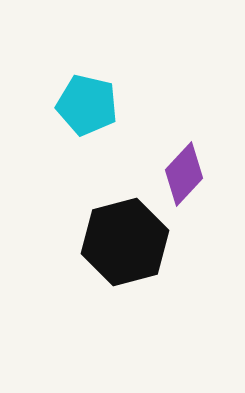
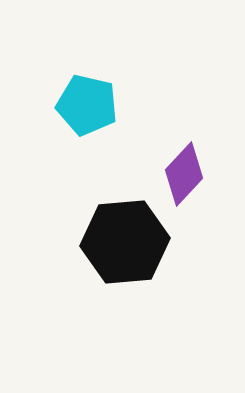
black hexagon: rotated 10 degrees clockwise
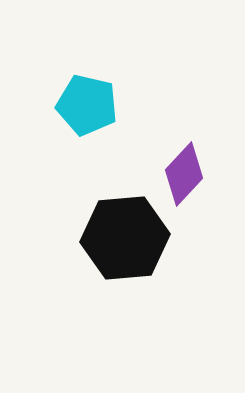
black hexagon: moved 4 px up
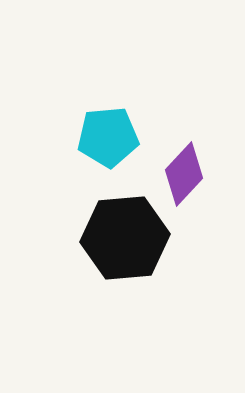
cyan pentagon: moved 21 px right, 32 px down; rotated 18 degrees counterclockwise
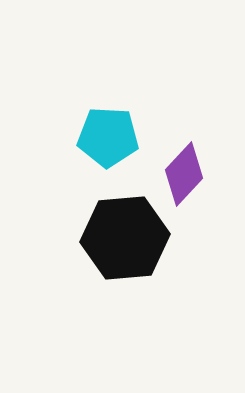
cyan pentagon: rotated 8 degrees clockwise
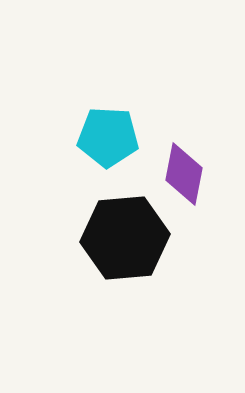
purple diamond: rotated 32 degrees counterclockwise
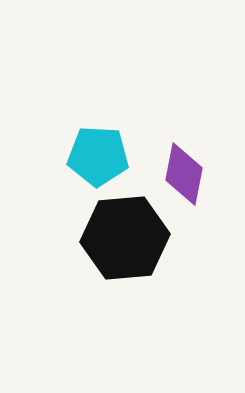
cyan pentagon: moved 10 px left, 19 px down
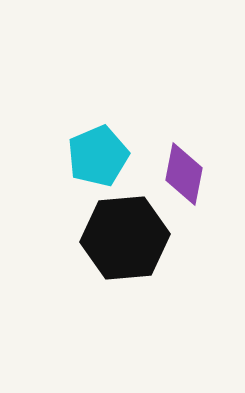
cyan pentagon: rotated 26 degrees counterclockwise
